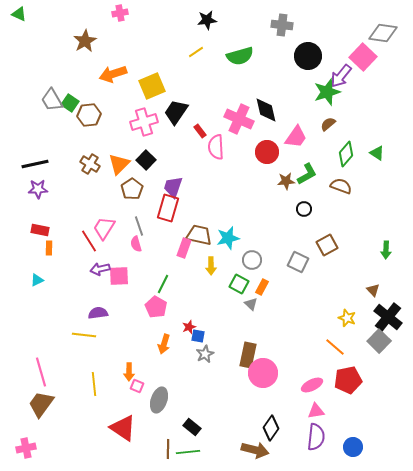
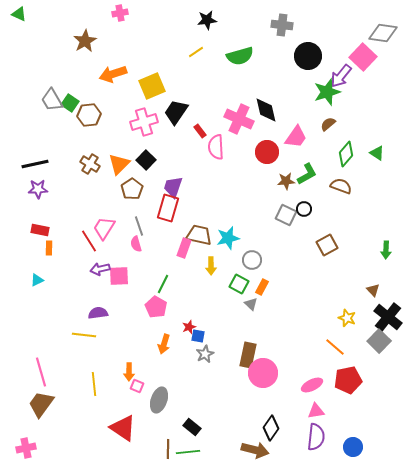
gray square at (298, 262): moved 12 px left, 47 px up
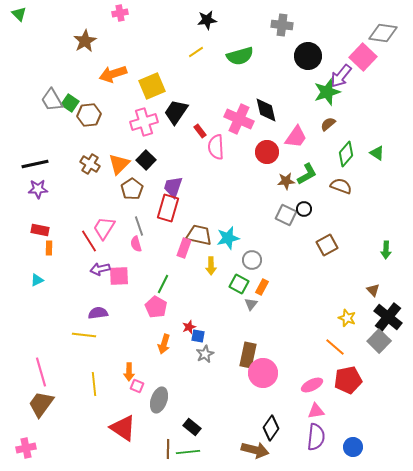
green triangle at (19, 14): rotated 21 degrees clockwise
gray triangle at (251, 304): rotated 24 degrees clockwise
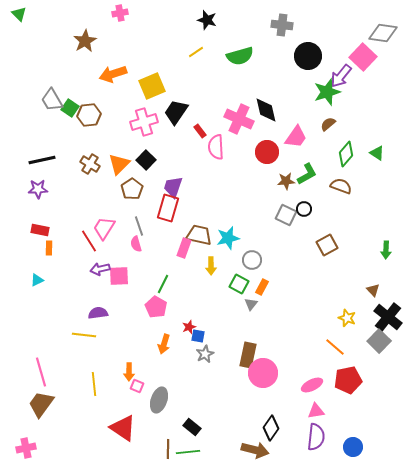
black star at (207, 20): rotated 24 degrees clockwise
green square at (70, 103): moved 5 px down
black line at (35, 164): moved 7 px right, 4 px up
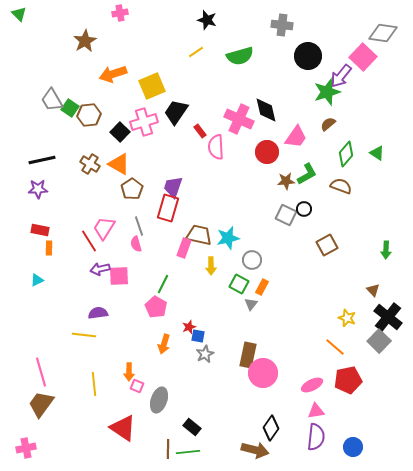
black square at (146, 160): moved 26 px left, 28 px up
orange triangle at (119, 164): rotated 45 degrees counterclockwise
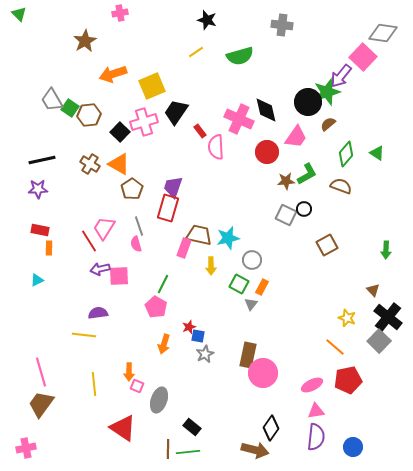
black circle at (308, 56): moved 46 px down
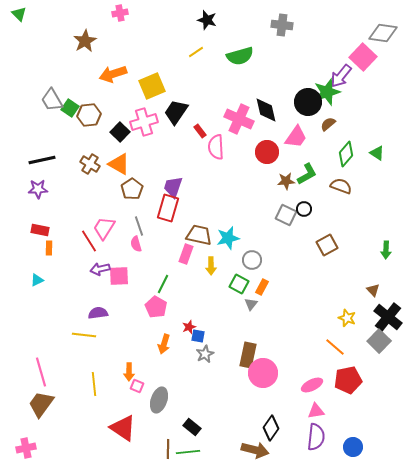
pink rectangle at (184, 248): moved 2 px right, 6 px down
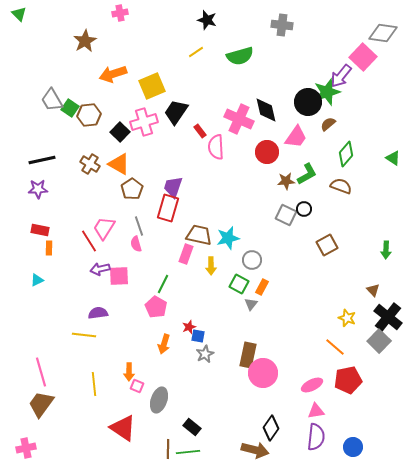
green triangle at (377, 153): moved 16 px right, 5 px down
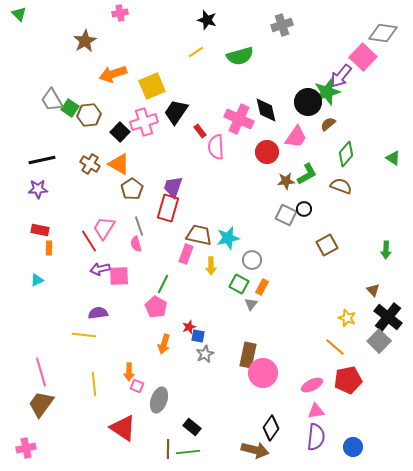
gray cross at (282, 25): rotated 25 degrees counterclockwise
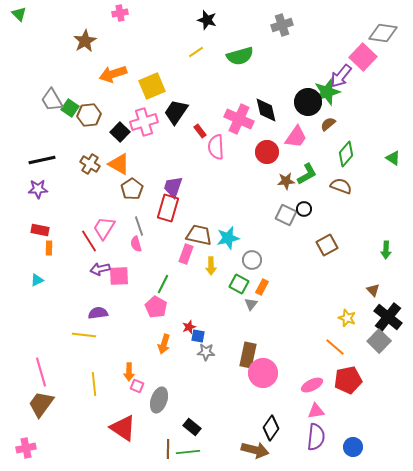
gray star at (205, 354): moved 1 px right, 2 px up; rotated 30 degrees clockwise
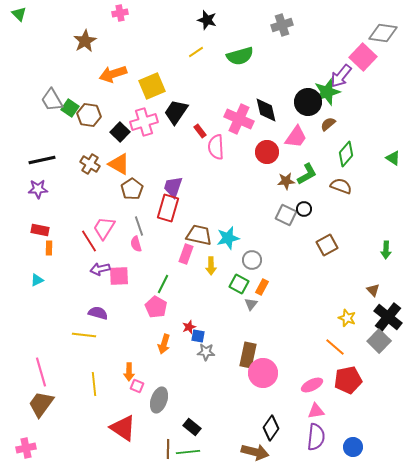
brown hexagon at (89, 115): rotated 15 degrees clockwise
purple semicircle at (98, 313): rotated 24 degrees clockwise
brown arrow at (255, 450): moved 2 px down
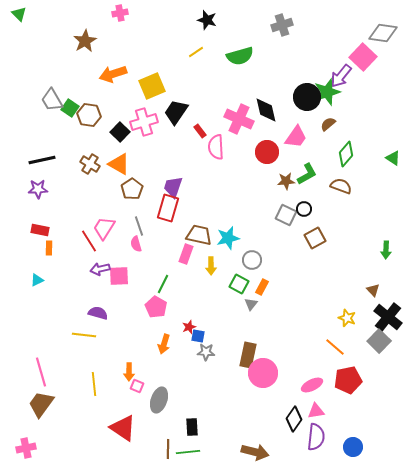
black circle at (308, 102): moved 1 px left, 5 px up
brown square at (327, 245): moved 12 px left, 7 px up
black rectangle at (192, 427): rotated 48 degrees clockwise
black diamond at (271, 428): moved 23 px right, 9 px up
